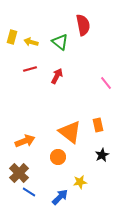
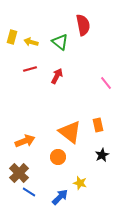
yellow star: moved 1 px down; rotated 24 degrees clockwise
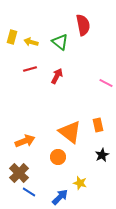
pink line: rotated 24 degrees counterclockwise
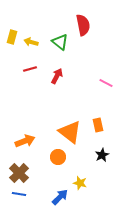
blue line: moved 10 px left, 2 px down; rotated 24 degrees counterclockwise
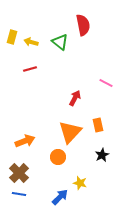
red arrow: moved 18 px right, 22 px down
orange triangle: rotated 35 degrees clockwise
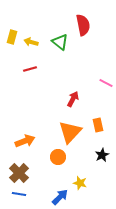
red arrow: moved 2 px left, 1 px down
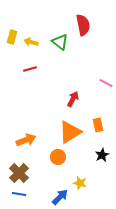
orange triangle: rotated 15 degrees clockwise
orange arrow: moved 1 px right, 1 px up
